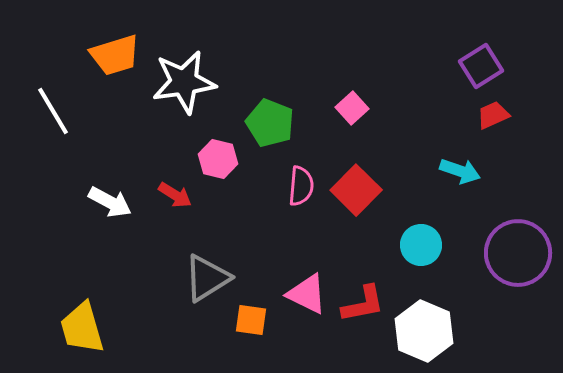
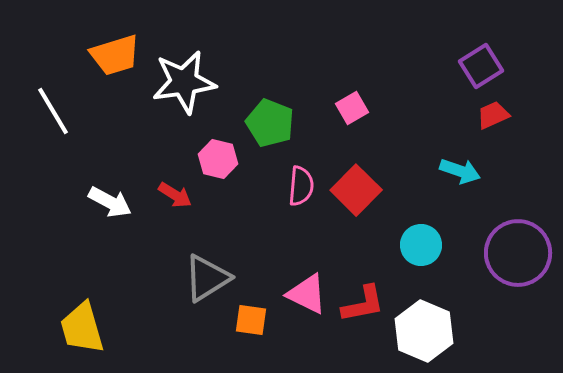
pink square: rotated 12 degrees clockwise
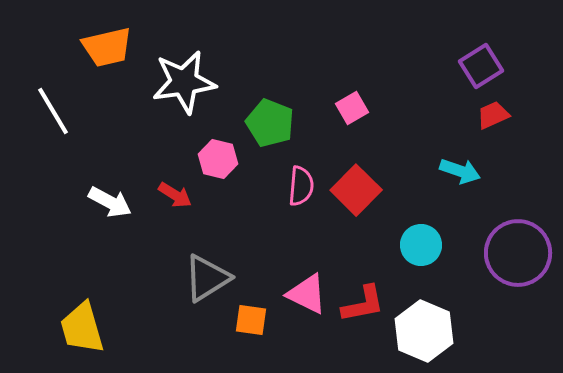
orange trapezoid: moved 8 px left, 8 px up; rotated 4 degrees clockwise
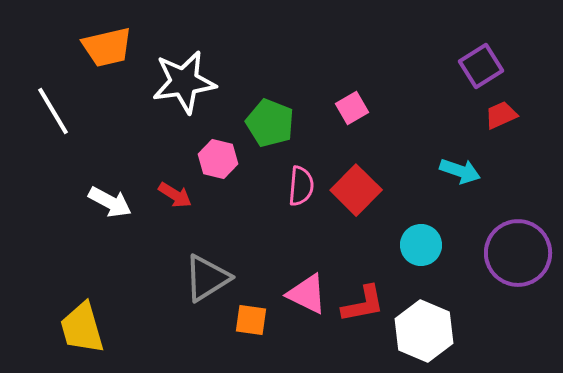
red trapezoid: moved 8 px right
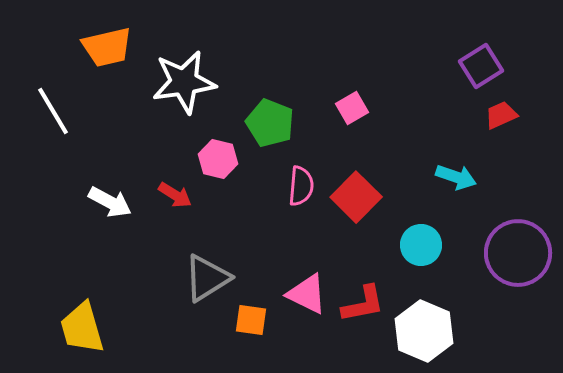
cyan arrow: moved 4 px left, 6 px down
red square: moved 7 px down
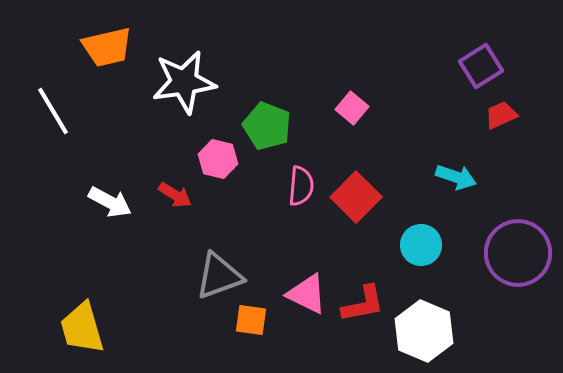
pink square: rotated 20 degrees counterclockwise
green pentagon: moved 3 px left, 3 px down
gray triangle: moved 12 px right, 2 px up; rotated 12 degrees clockwise
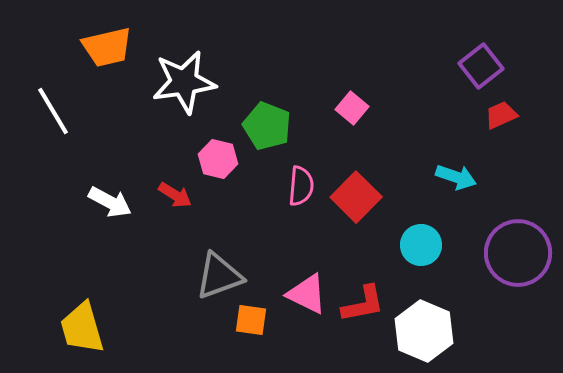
purple square: rotated 6 degrees counterclockwise
